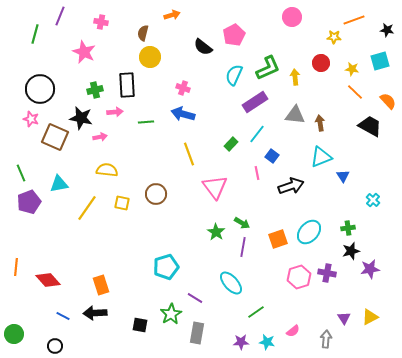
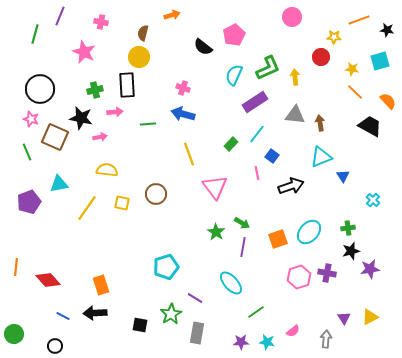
orange line at (354, 20): moved 5 px right
yellow circle at (150, 57): moved 11 px left
red circle at (321, 63): moved 6 px up
green line at (146, 122): moved 2 px right, 2 px down
green line at (21, 173): moved 6 px right, 21 px up
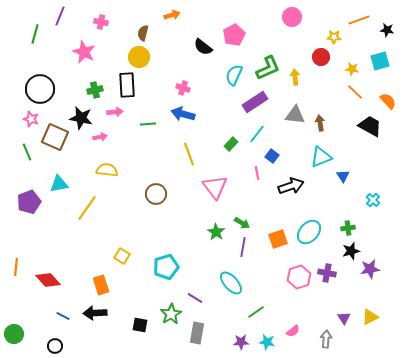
yellow square at (122, 203): moved 53 px down; rotated 21 degrees clockwise
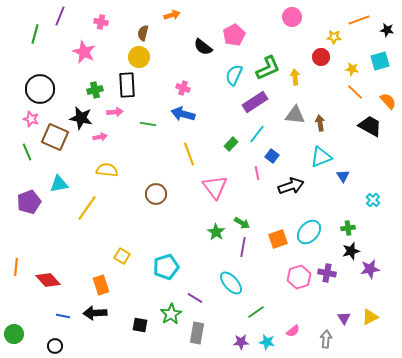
green line at (148, 124): rotated 14 degrees clockwise
blue line at (63, 316): rotated 16 degrees counterclockwise
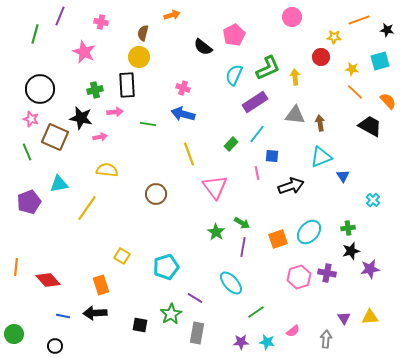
blue square at (272, 156): rotated 32 degrees counterclockwise
yellow triangle at (370, 317): rotated 24 degrees clockwise
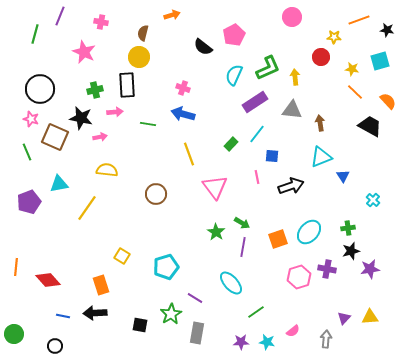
gray triangle at (295, 115): moved 3 px left, 5 px up
pink line at (257, 173): moved 4 px down
purple cross at (327, 273): moved 4 px up
purple triangle at (344, 318): rotated 16 degrees clockwise
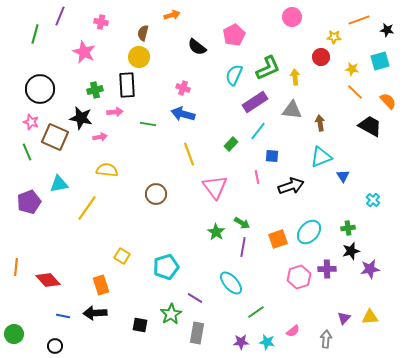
black semicircle at (203, 47): moved 6 px left
pink star at (31, 119): moved 3 px down
cyan line at (257, 134): moved 1 px right, 3 px up
purple cross at (327, 269): rotated 12 degrees counterclockwise
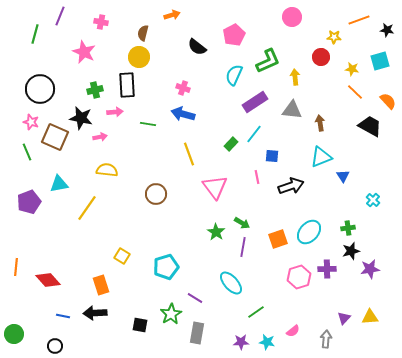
green L-shape at (268, 68): moved 7 px up
cyan line at (258, 131): moved 4 px left, 3 px down
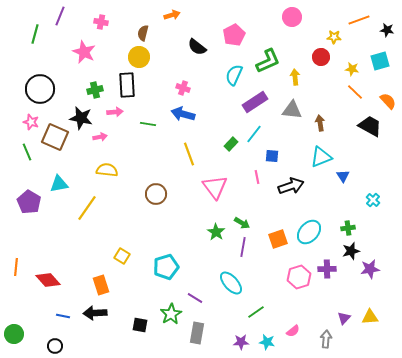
purple pentagon at (29, 202): rotated 20 degrees counterclockwise
